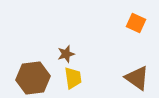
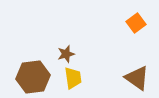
orange square: rotated 30 degrees clockwise
brown hexagon: moved 1 px up
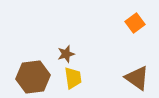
orange square: moved 1 px left
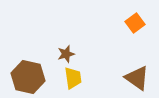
brown hexagon: moved 5 px left; rotated 20 degrees clockwise
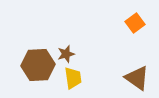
brown hexagon: moved 10 px right, 12 px up; rotated 16 degrees counterclockwise
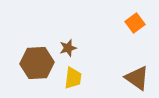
brown star: moved 2 px right, 6 px up
brown hexagon: moved 1 px left, 2 px up
yellow trapezoid: rotated 15 degrees clockwise
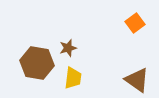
brown hexagon: rotated 12 degrees clockwise
brown triangle: moved 2 px down
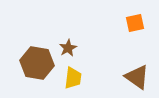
orange square: rotated 24 degrees clockwise
brown star: rotated 12 degrees counterclockwise
brown triangle: moved 3 px up
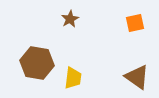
brown star: moved 2 px right, 29 px up
